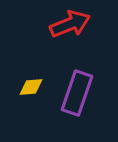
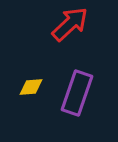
red arrow: rotated 21 degrees counterclockwise
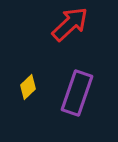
yellow diamond: moved 3 px left; rotated 40 degrees counterclockwise
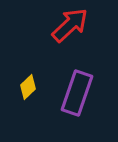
red arrow: moved 1 px down
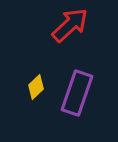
yellow diamond: moved 8 px right
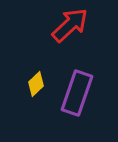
yellow diamond: moved 3 px up
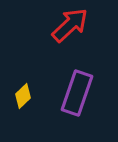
yellow diamond: moved 13 px left, 12 px down
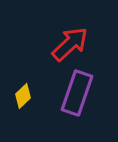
red arrow: moved 19 px down
